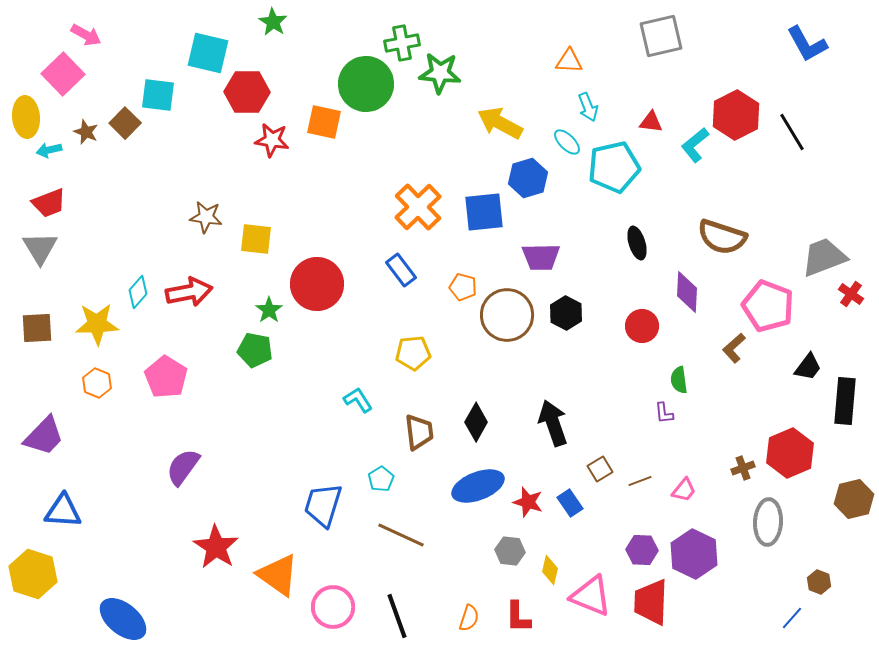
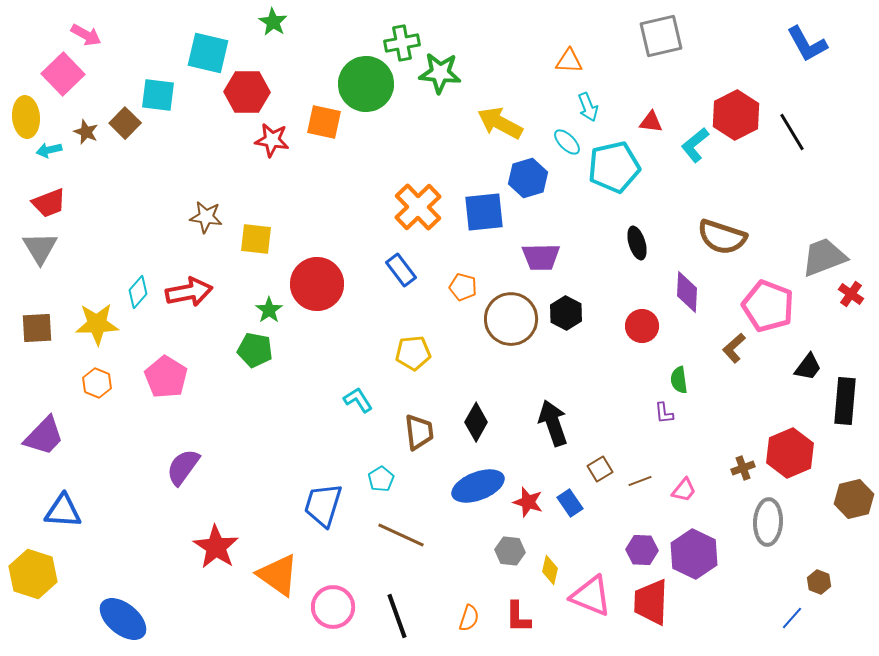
brown circle at (507, 315): moved 4 px right, 4 px down
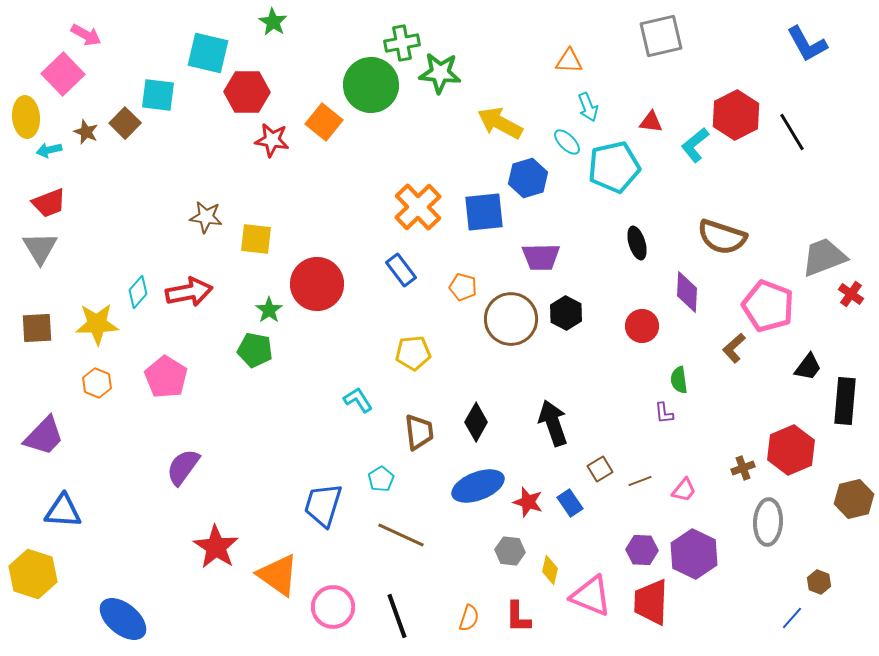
green circle at (366, 84): moved 5 px right, 1 px down
orange square at (324, 122): rotated 27 degrees clockwise
red hexagon at (790, 453): moved 1 px right, 3 px up
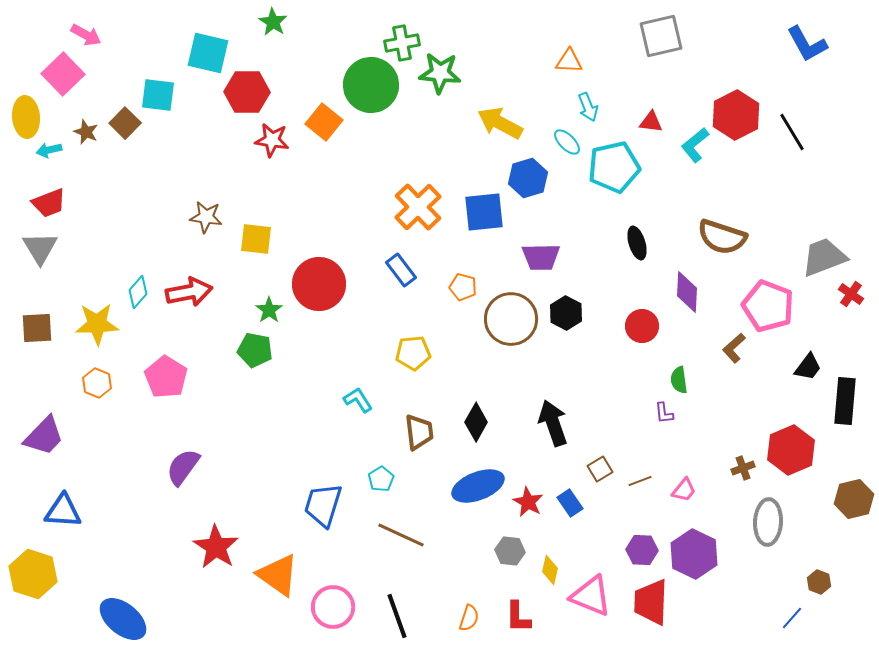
red circle at (317, 284): moved 2 px right
red star at (528, 502): rotated 12 degrees clockwise
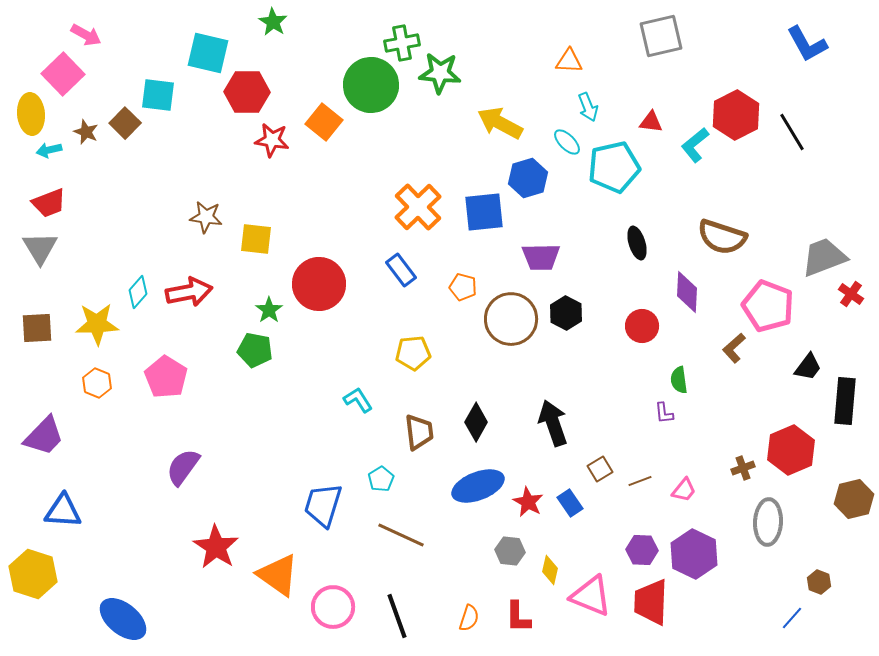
yellow ellipse at (26, 117): moved 5 px right, 3 px up
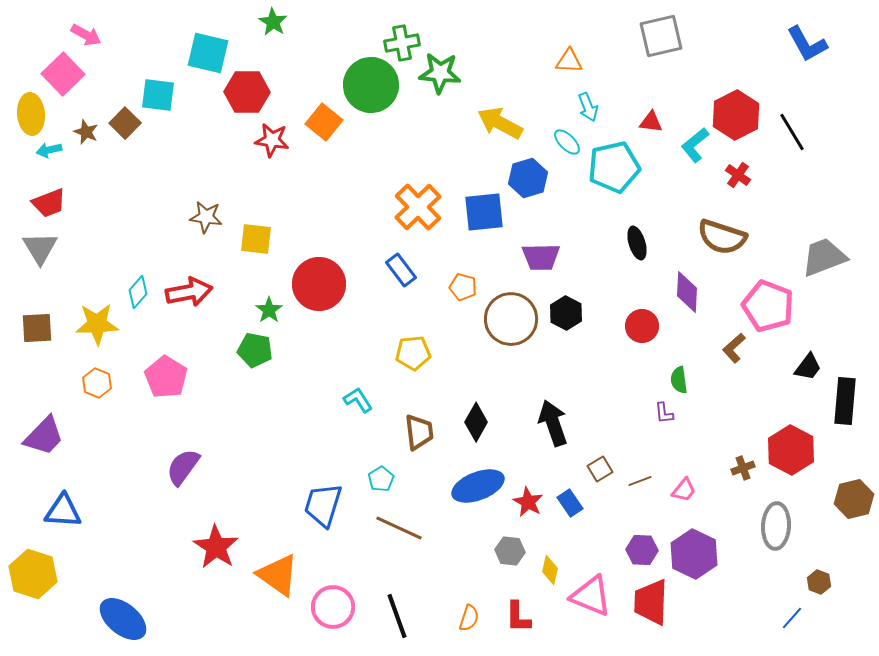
red cross at (851, 294): moved 113 px left, 119 px up
red hexagon at (791, 450): rotated 9 degrees counterclockwise
gray ellipse at (768, 522): moved 8 px right, 4 px down
brown line at (401, 535): moved 2 px left, 7 px up
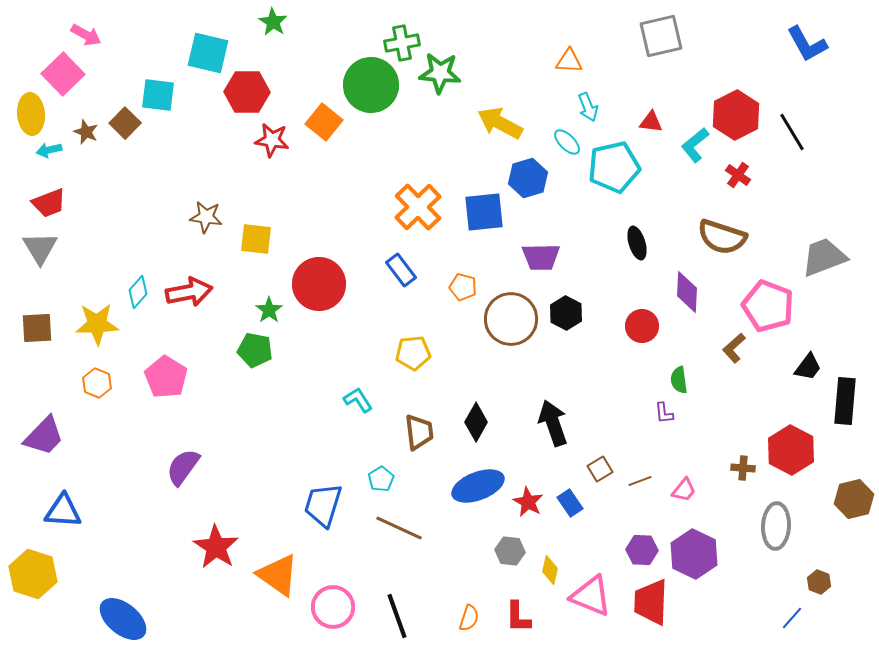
brown cross at (743, 468): rotated 25 degrees clockwise
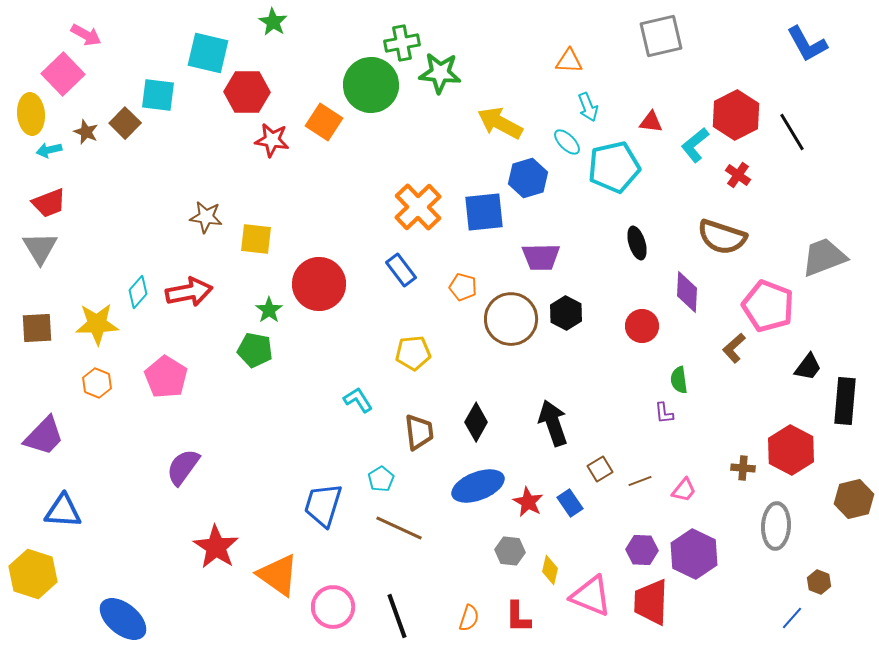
orange square at (324, 122): rotated 6 degrees counterclockwise
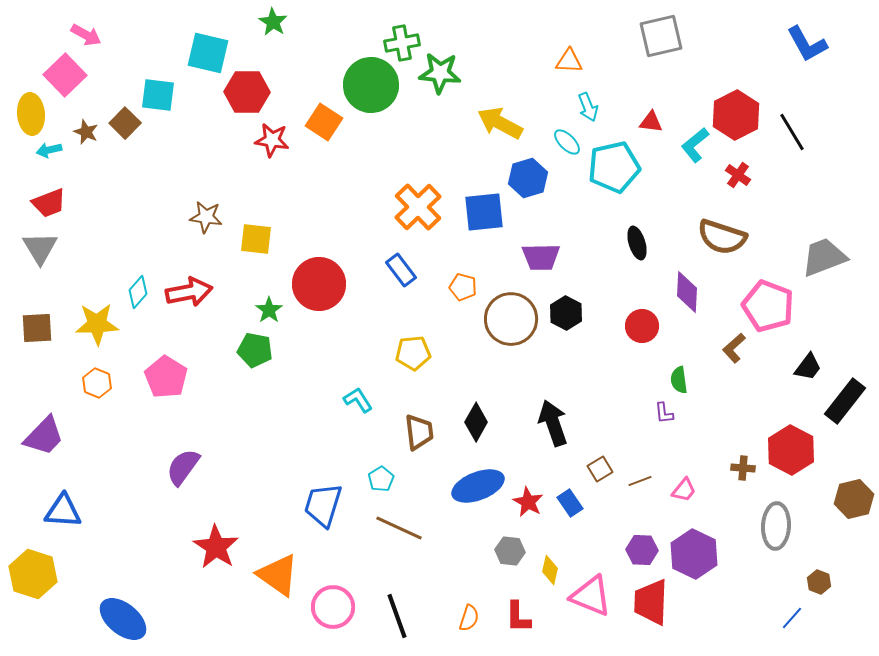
pink square at (63, 74): moved 2 px right, 1 px down
black rectangle at (845, 401): rotated 33 degrees clockwise
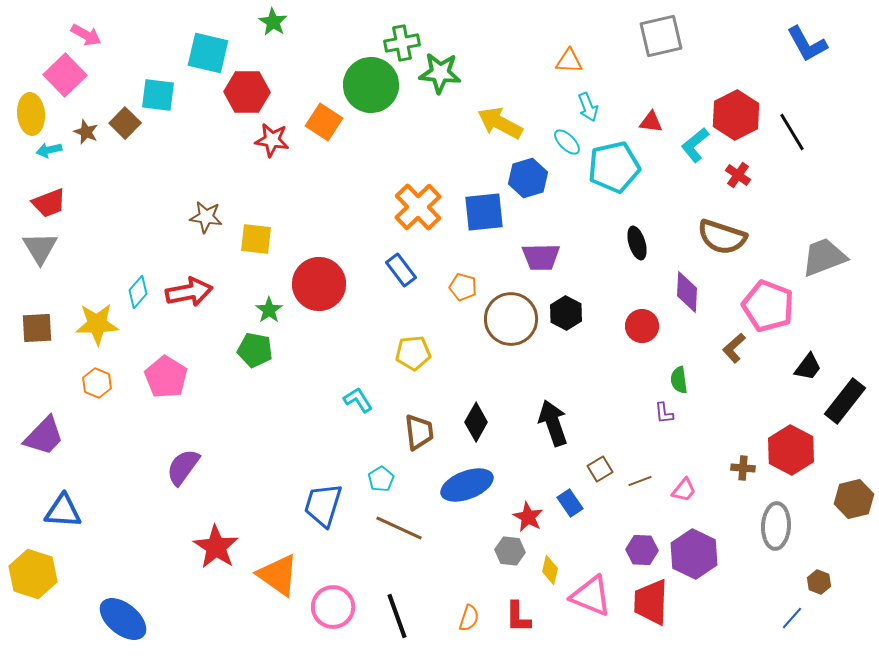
blue ellipse at (478, 486): moved 11 px left, 1 px up
red star at (528, 502): moved 15 px down
